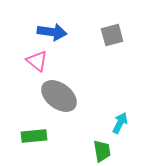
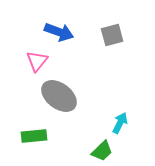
blue arrow: moved 7 px right; rotated 12 degrees clockwise
pink triangle: rotated 30 degrees clockwise
green trapezoid: rotated 55 degrees clockwise
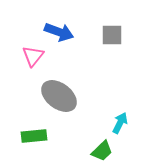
gray square: rotated 15 degrees clockwise
pink triangle: moved 4 px left, 5 px up
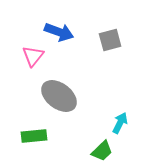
gray square: moved 2 px left, 5 px down; rotated 15 degrees counterclockwise
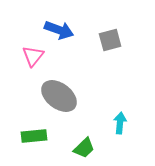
blue arrow: moved 2 px up
cyan arrow: rotated 20 degrees counterclockwise
green trapezoid: moved 18 px left, 3 px up
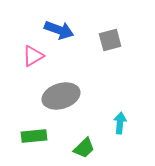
pink triangle: rotated 20 degrees clockwise
gray ellipse: moved 2 px right; rotated 54 degrees counterclockwise
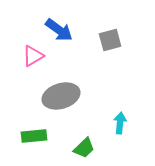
blue arrow: rotated 16 degrees clockwise
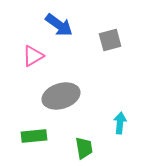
blue arrow: moved 5 px up
green trapezoid: rotated 55 degrees counterclockwise
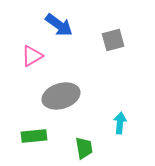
gray square: moved 3 px right
pink triangle: moved 1 px left
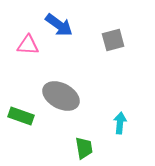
pink triangle: moved 4 px left, 11 px up; rotated 35 degrees clockwise
gray ellipse: rotated 45 degrees clockwise
green rectangle: moved 13 px left, 20 px up; rotated 25 degrees clockwise
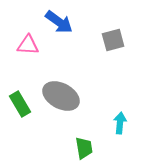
blue arrow: moved 3 px up
green rectangle: moved 1 px left, 12 px up; rotated 40 degrees clockwise
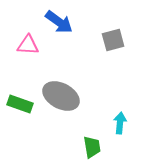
green rectangle: rotated 40 degrees counterclockwise
green trapezoid: moved 8 px right, 1 px up
